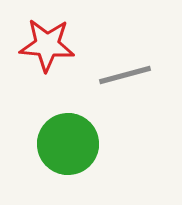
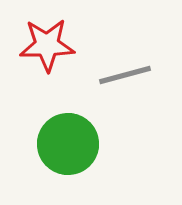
red star: rotated 6 degrees counterclockwise
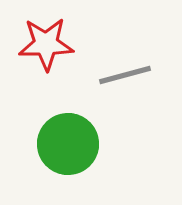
red star: moved 1 px left, 1 px up
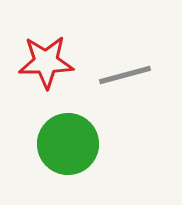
red star: moved 18 px down
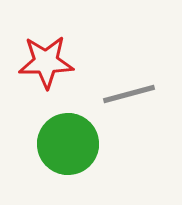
gray line: moved 4 px right, 19 px down
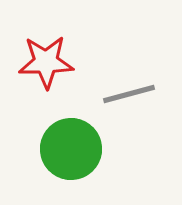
green circle: moved 3 px right, 5 px down
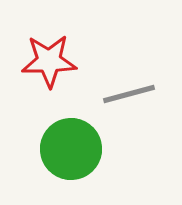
red star: moved 3 px right, 1 px up
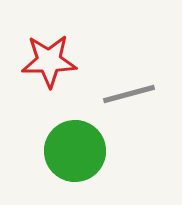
green circle: moved 4 px right, 2 px down
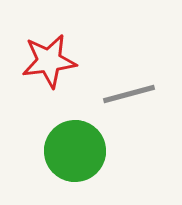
red star: rotated 6 degrees counterclockwise
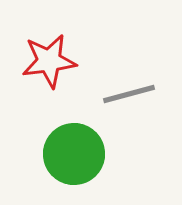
green circle: moved 1 px left, 3 px down
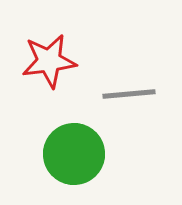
gray line: rotated 10 degrees clockwise
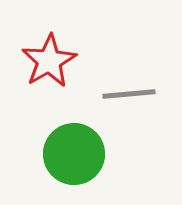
red star: rotated 22 degrees counterclockwise
